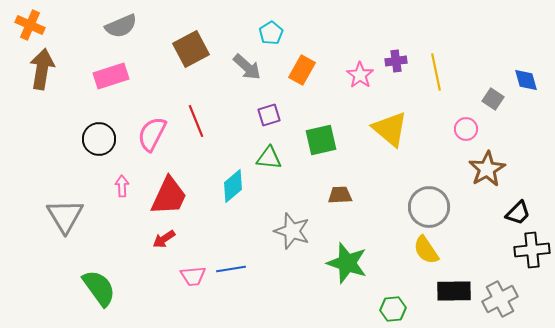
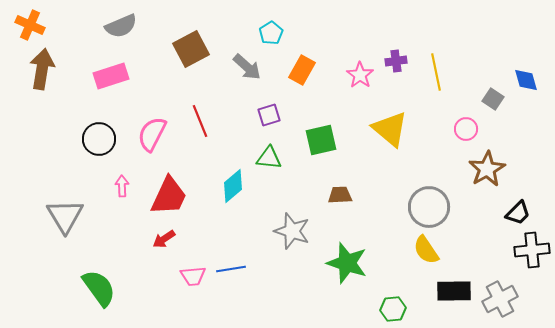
red line: moved 4 px right
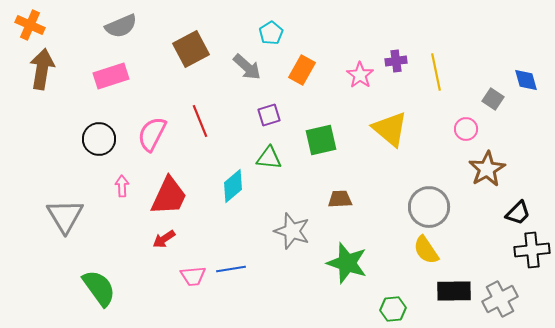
brown trapezoid: moved 4 px down
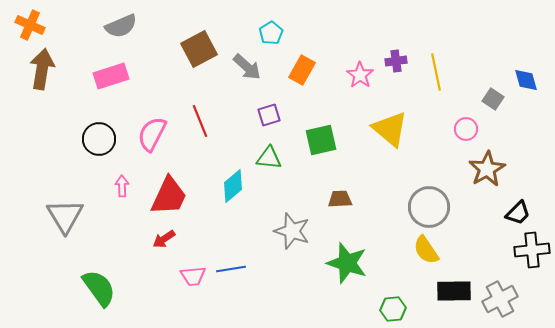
brown square: moved 8 px right
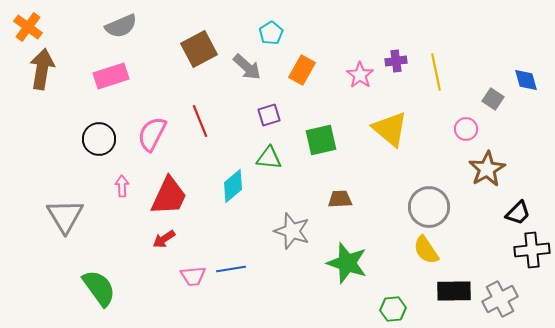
orange cross: moved 2 px left, 2 px down; rotated 12 degrees clockwise
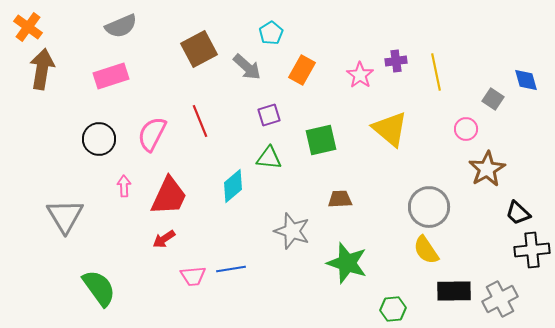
pink arrow: moved 2 px right
black trapezoid: rotated 88 degrees clockwise
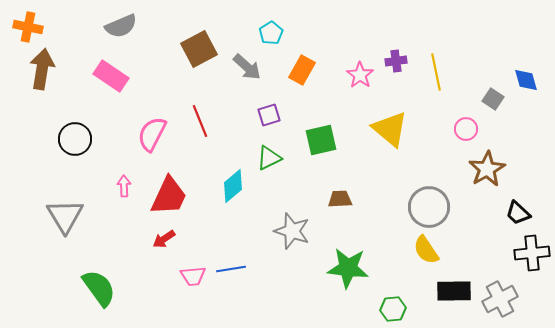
orange cross: rotated 24 degrees counterclockwise
pink rectangle: rotated 52 degrees clockwise
black circle: moved 24 px left
green triangle: rotated 32 degrees counterclockwise
black cross: moved 3 px down
green star: moved 1 px right, 5 px down; rotated 12 degrees counterclockwise
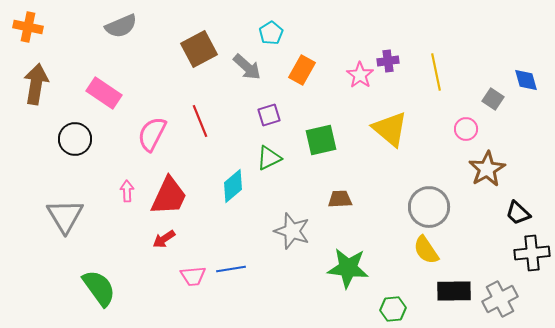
purple cross: moved 8 px left
brown arrow: moved 6 px left, 15 px down
pink rectangle: moved 7 px left, 17 px down
pink arrow: moved 3 px right, 5 px down
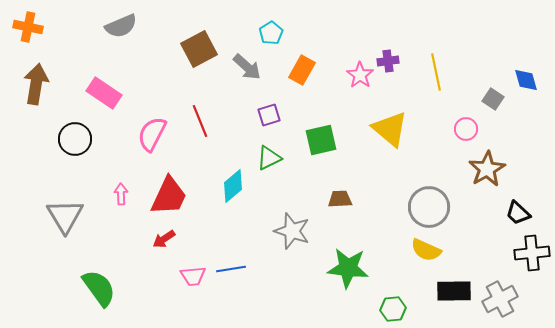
pink arrow: moved 6 px left, 3 px down
yellow semicircle: rotated 32 degrees counterclockwise
